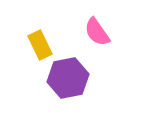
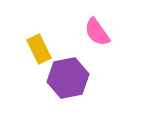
yellow rectangle: moved 1 px left, 4 px down
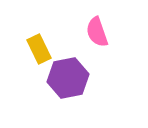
pink semicircle: rotated 16 degrees clockwise
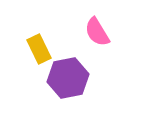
pink semicircle: rotated 12 degrees counterclockwise
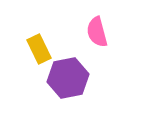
pink semicircle: rotated 16 degrees clockwise
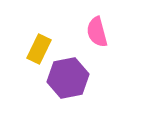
yellow rectangle: rotated 52 degrees clockwise
